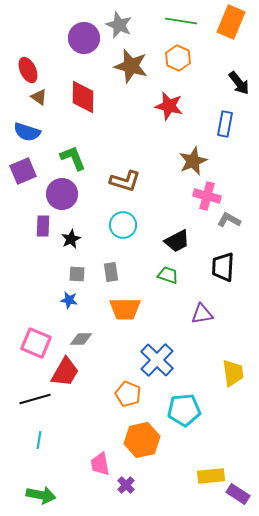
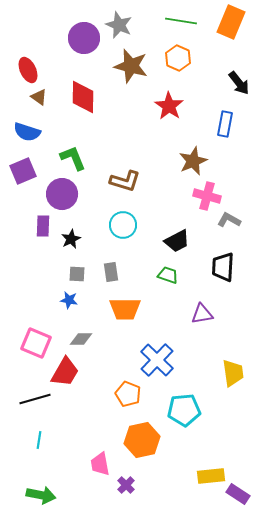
red star at (169, 106): rotated 20 degrees clockwise
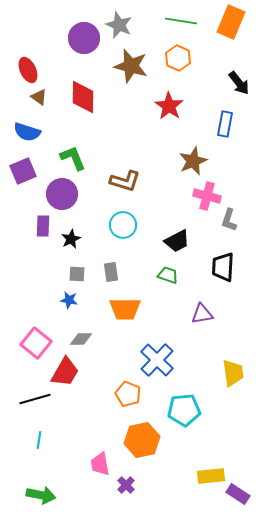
gray L-shape at (229, 220): rotated 100 degrees counterclockwise
pink square at (36, 343): rotated 16 degrees clockwise
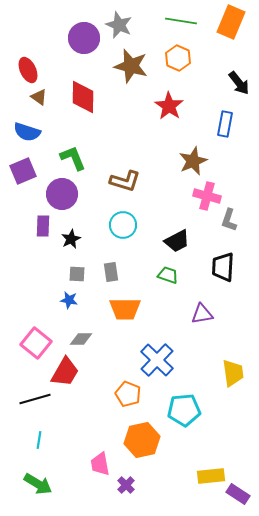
green arrow at (41, 495): moved 3 px left, 11 px up; rotated 20 degrees clockwise
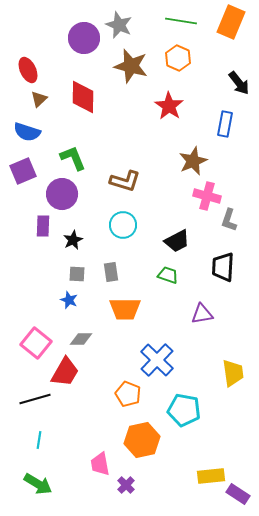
brown triangle at (39, 97): moved 2 px down; rotated 42 degrees clockwise
black star at (71, 239): moved 2 px right, 1 px down
blue star at (69, 300): rotated 12 degrees clockwise
cyan pentagon at (184, 410): rotated 16 degrees clockwise
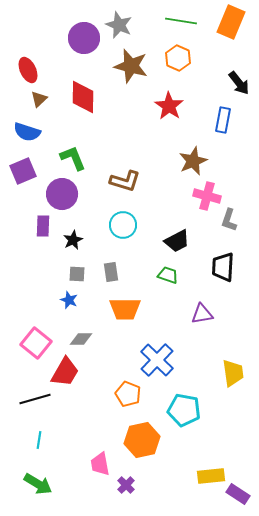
blue rectangle at (225, 124): moved 2 px left, 4 px up
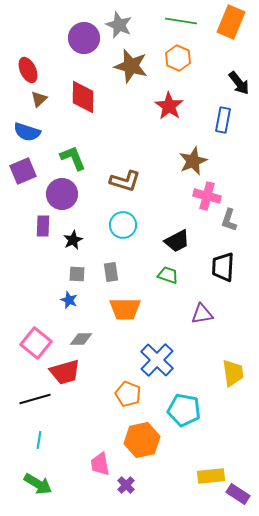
red trapezoid at (65, 372): rotated 44 degrees clockwise
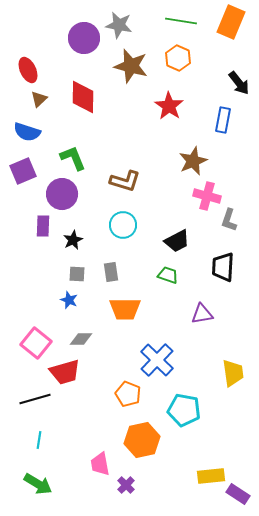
gray star at (119, 25): rotated 12 degrees counterclockwise
